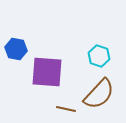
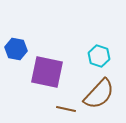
purple square: rotated 8 degrees clockwise
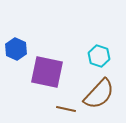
blue hexagon: rotated 15 degrees clockwise
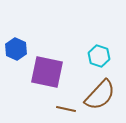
brown semicircle: moved 1 px right, 1 px down
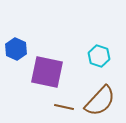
brown semicircle: moved 6 px down
brown line: moved 2 px left, 2 px up
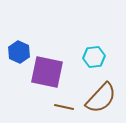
blue hexagon: moved 3 px right, 3 px down
cyan hexagon: moved 5 px left, 1 px down; rotated 25 degrees counterclockwise
brown semicircle: moved 1 px right, 3 px up
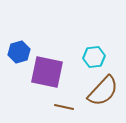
blue hexagon: rotated 20 degrees clockwise
brown semicircle: moved 2 px right, 7 px up
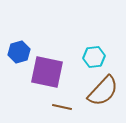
brown line: moved 2 px left
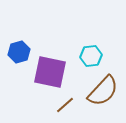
cyan hexagon: moved 3 px left, 1 px up
purple square: moved 3 px right
brown line: moved 3 px right, 2 px up; rotated 54 degrees counterclockwise
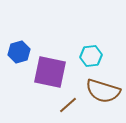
brown semicircle: rotated 64 degrees clockwise
brown line: moved 3 px right
